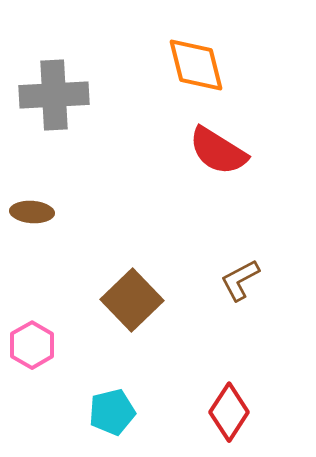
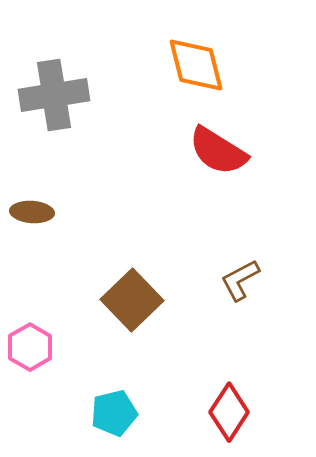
gray cross: rotated 6 degrees counterclockwise
pink hexagon: moved 2 px left, 2 px down
cyan pentagon: moved 2 px right, 1 px down
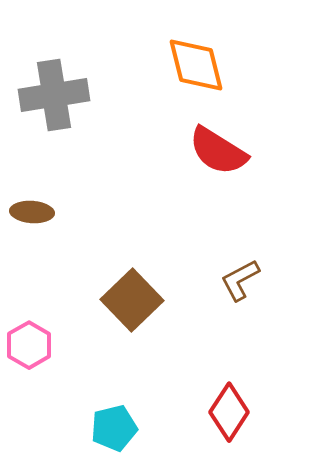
pink hexagon: moved 1 px left, 2 px up
cyan pentagon: moved 15 px down
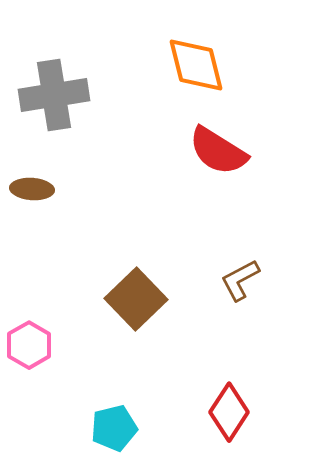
brown ellipse: moved 23 px up
brown square: moved 4 px right, 1 px up
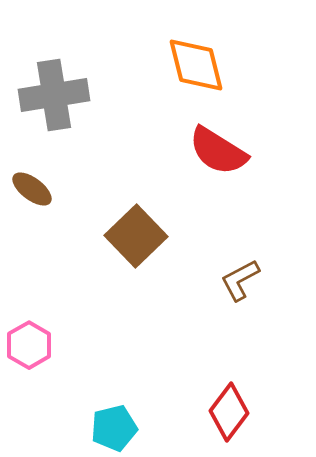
brown ellipse: rotated 33 degrees clockwise
brown square: moved 63 px up
red diamond: rotated 4 degrees clockwise
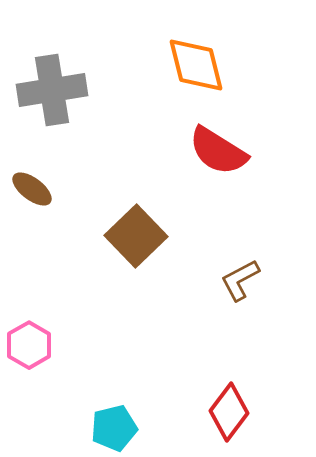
gray cross: moved 2 px left, 5 px up
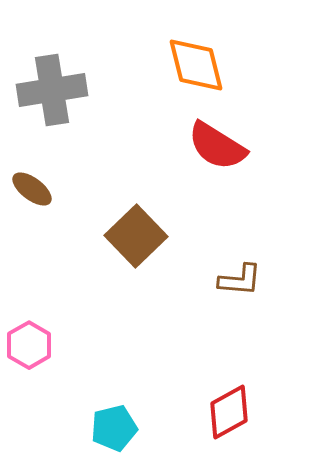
red semicircle: moved 1 px left, 5 px up
brown L-shape: rotated 147 degrees counterclockwise
red diamond: rotated 24 degrees clockwise
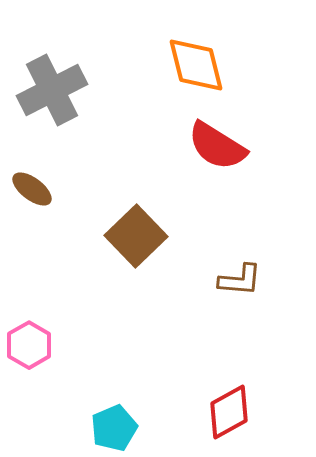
gray cross: rotated 18 degrees counterclockwise
cyan pentagon: rotated 9 degrees counterclockwise
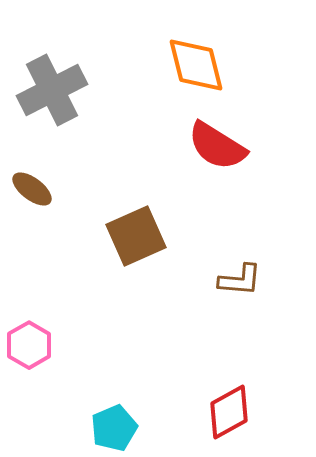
brown square: rotated 20 degrees clockwise
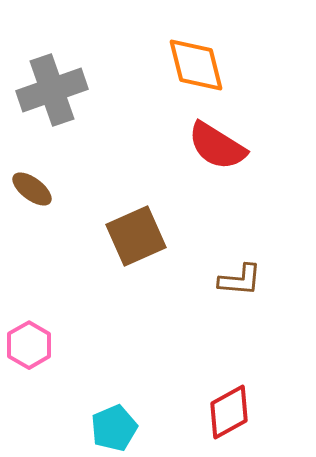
gray cross: rotated 8 degrees clockwise
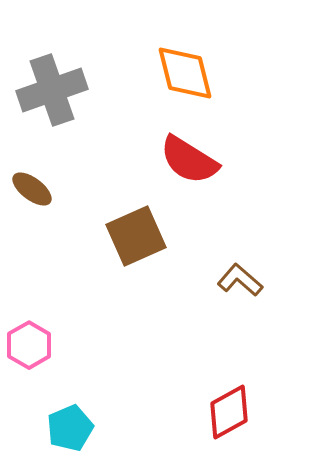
orange diamond: moved 11 px left, 8 px down
red semicircle: moved 28 px left, 14 px down
brown L-shape: rotated 144 degrees counterclockwise
cyan pentagon: moved 44 px left
